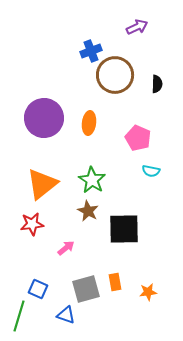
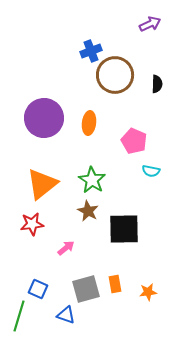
purple arrow: moved 13 px right, 3 px up
pink pentagon: moved 4 px left, 3 px down
orange rectangle: moved 2 px down
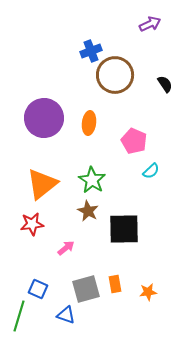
black semicircle: moved 8 px right; rotated 36 degrees counterclockwise
cyan semicircle: rotated 54 degrees counterclockwise
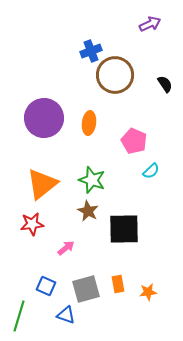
green star: rotated 12 degrees counterclockwise
orange rectangle: moved 3 px right
blue square: moved 8 px right, 3 px up
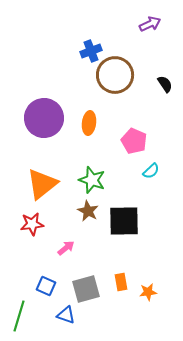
black square: moved 8 px up
orange rectangle: moved 3 px right, 2 px up
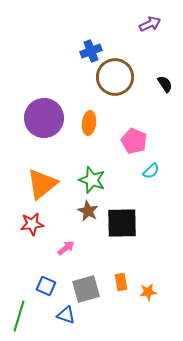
brown circle: moved 2 px down
black square: moved 2 px left, 2 px down
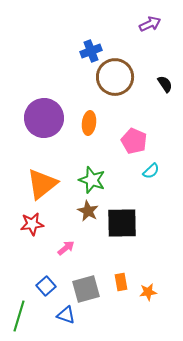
blue square: rotated 24 degrees clockwise
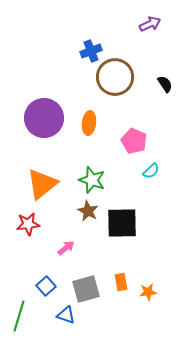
red star: moved 4 px left
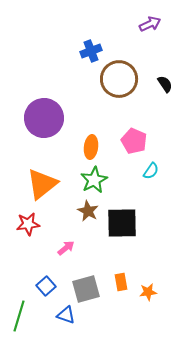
brown circle: moved 4 px right, 2 px down
orange ellipse: moved 2 px right, 24 px down
cyan semicircle: rotated 12 degrees counterclockwise
green star: moved 2 px right; rotated 24 degrees clockwise
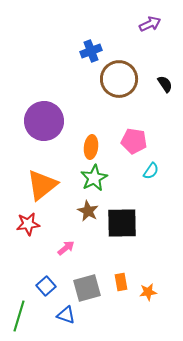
purple circle: moved 3 px down
pink pentagon: rotated 15 degrees counterclockwise
green star: moved 2 px up
orange triangle: moved 1 px down
gray square: moved 1 px right, 1 px up
